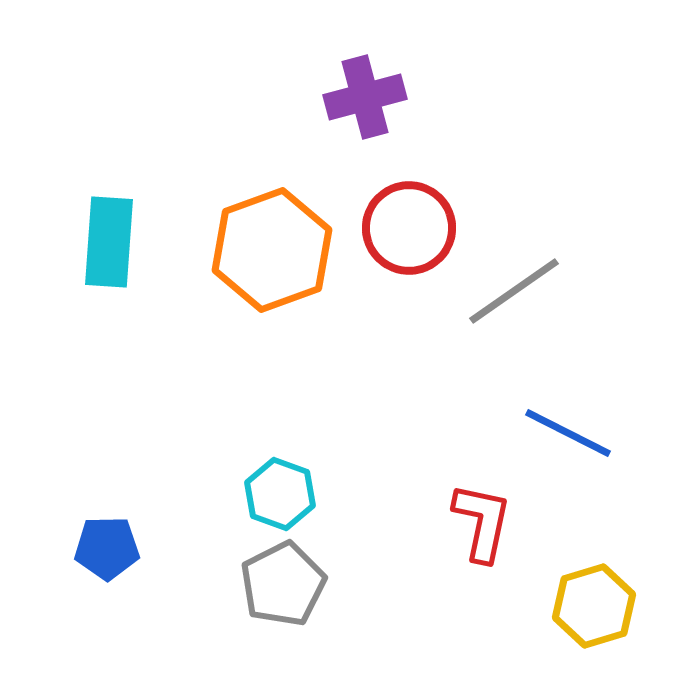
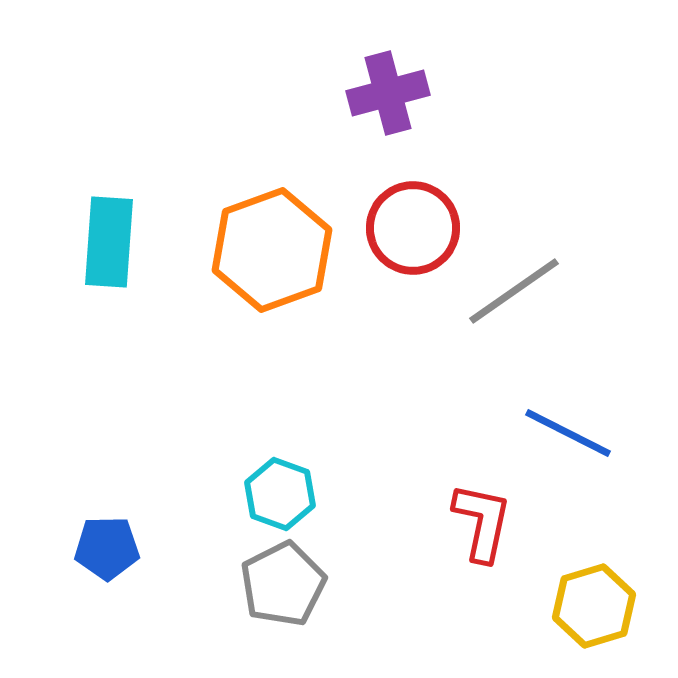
purple cross: moved 23 px right, 4 px up
red circle: moved 4 px right
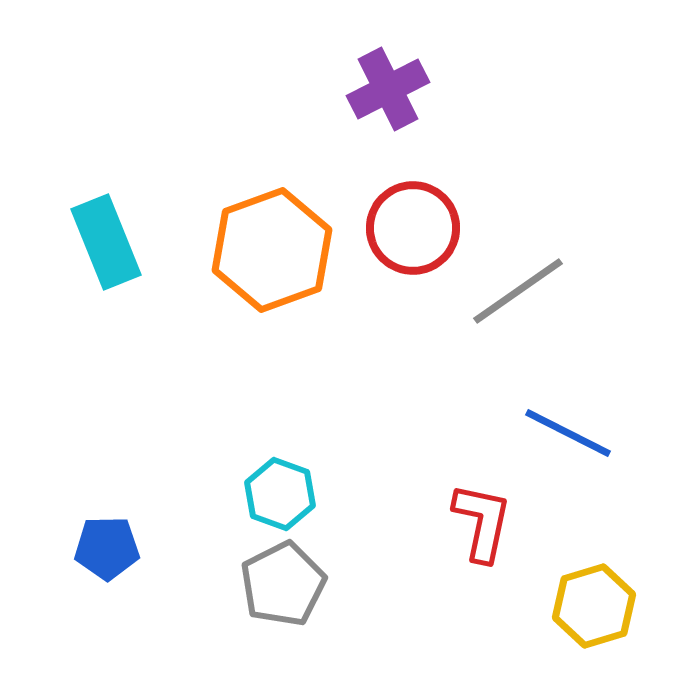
purple cross: moved 4 px up; rotated 12 degrees counterclockwise
cyan rectangle: moved 3 px left; rotated 26 degrees counterclockwise
gray line: moved 4 px right
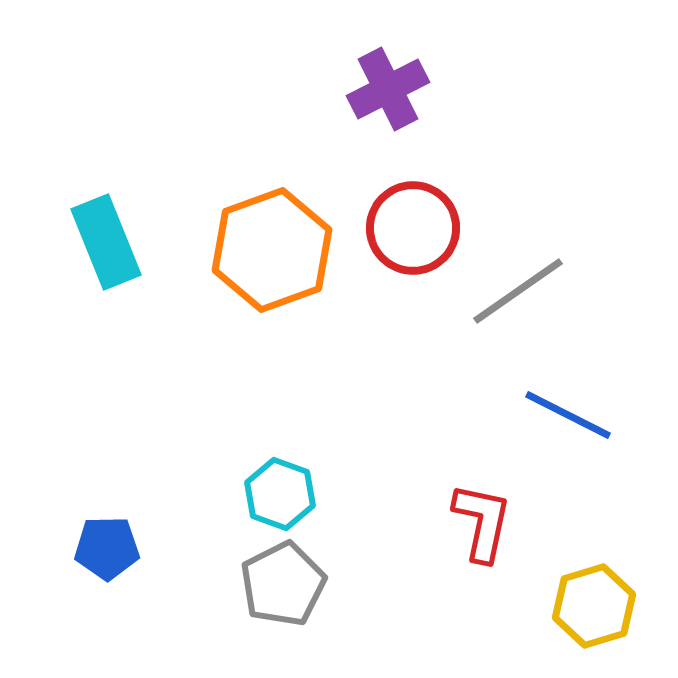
blue line: moved 18 px up
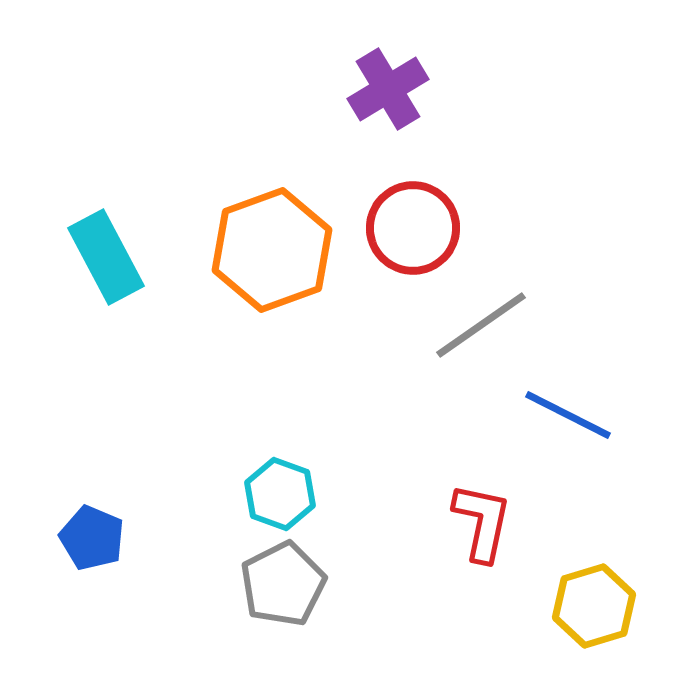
purple cross: rotated 4 degrees counterclockwise
cyan rectangle: moved 15 px down; rotated 6 degrees counterclockwise
gray line: moved 37 px left, 34 px down
blue pentagon: moved 15 px left, 10 px up; rotated 24 degrees clockwise
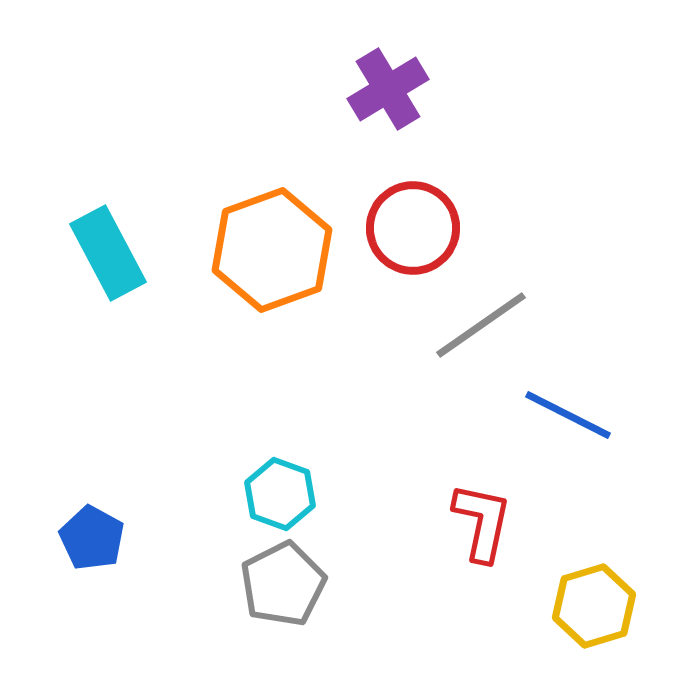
cyan rectangle: moved 2 px right, 4 px up
blue pentagon: rotated 6 degrees clockwise
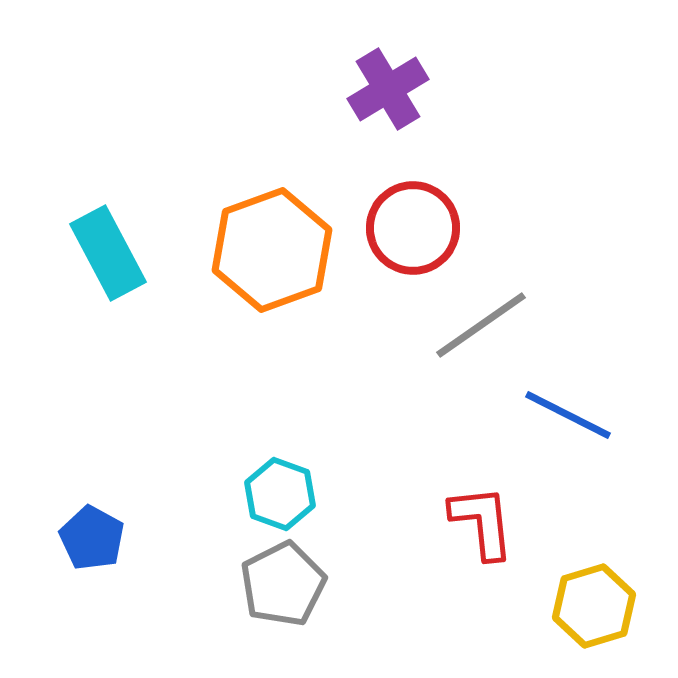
red L-shape: rotated 18 degrees counterclockwise
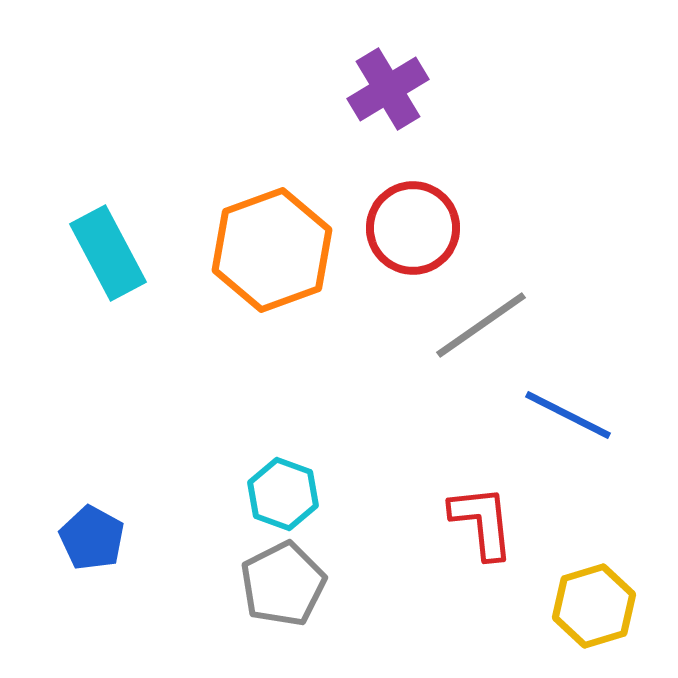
cyan hexagon: moved 3 px right
